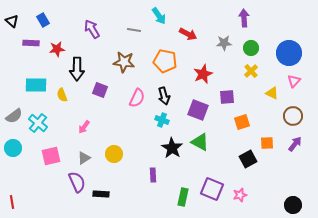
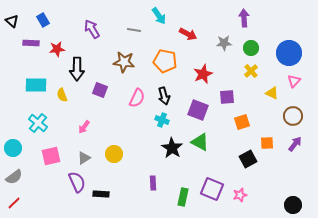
gray semicircle at (14, 116): moved 61 px down
purple rectangle at (153, 175): moved 8 px down
red line at (12, 202): moved 2 px right, 1 px down; rotated 56 degrees clockwise
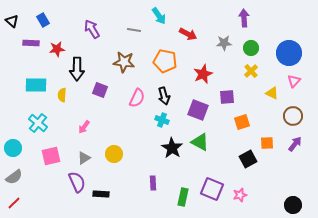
yellow semicircle at (62, 95): rotated 24 degrees clockwise
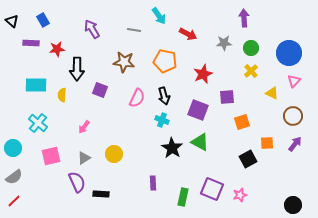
red line at (14, 203): moved 2 px up
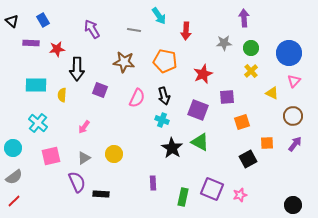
red arrow at (188, 34): moved 2 px left, 3 px up; rotated 66 degrees clockwise
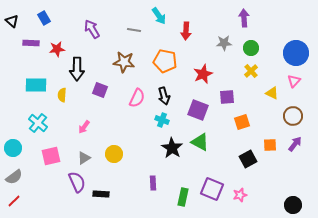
blue rectangle at (43, 20): moved 1 px right, 2 px up
blue circle at (289, 53): moved 7 px right
orange square at (267, 143): moved 3 px right, 2 px down
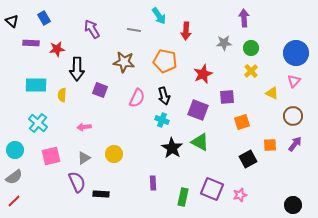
pink arrow at (84, 127): rotated 48 degrees clockwise
cyan circle at (13, 148): moved 2 px right, 2 px down
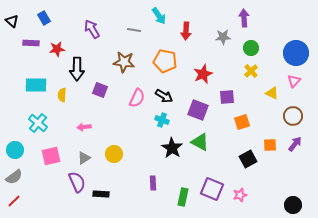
gray star at (224, 43): moved 1 px left, 6 px up
black arrow at (164, 96): rotated 42 degrees counterclockwise
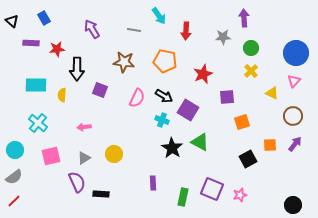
purple square at (198, 110): moved 10 px left; rotated 10 degrees clockwise
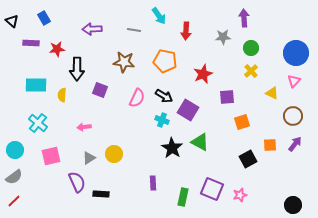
purple arrow at (92, 29): rotated 60 degrees counterclockwise
gray triangle at (84, 158): moved 5 px right
